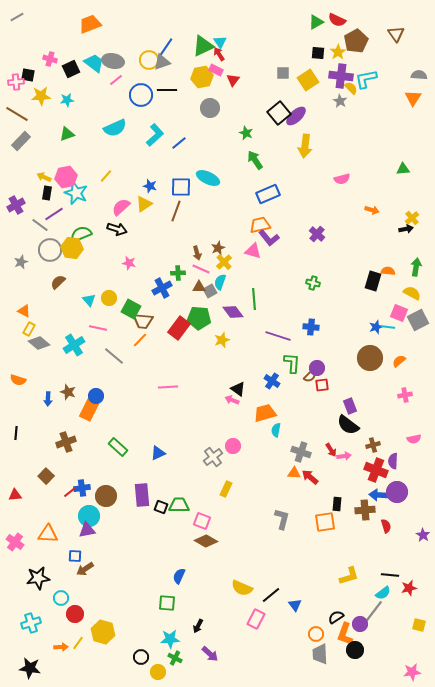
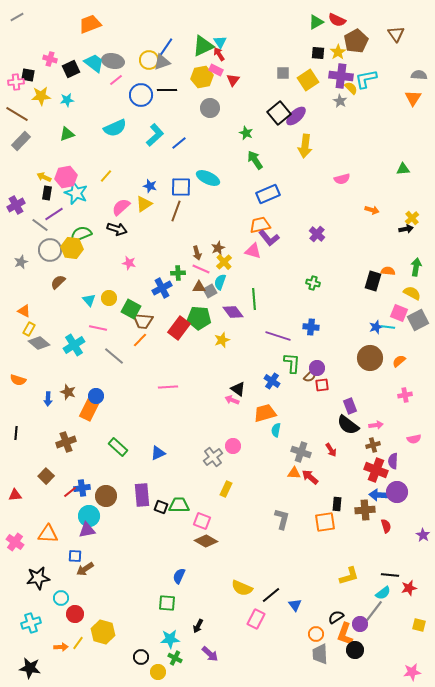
pink arrow at (344, 456): moved 32 px right, 31 px up
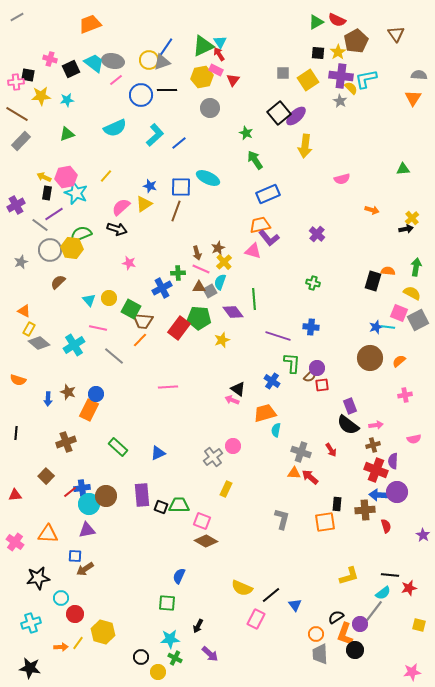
blue circle at (96, 396): moved 2 px up
cyan circle at (89, 516): moved 12 px up
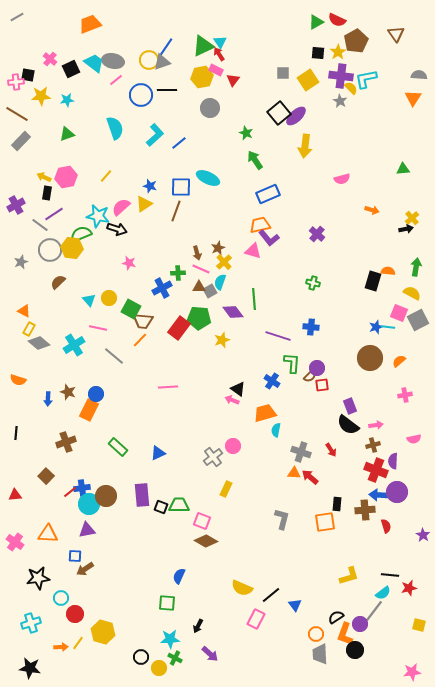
pink cross at (50, 59): rotated 24 degrees clockwise
cyan semicircle at (115, 128): rotated 85 degrees counterclockwise
cyan star at (76, 193): moved 22 px right, 23 px down; rotated 10 degrees counterclockwise
yellow circle at (158, 672): moved 1 px right, 4 px up
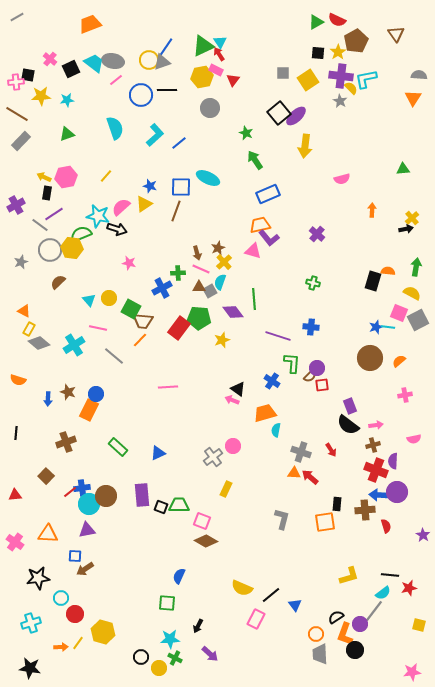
orange arrow at (372, 210): rotated 104 degrees counterclockwise
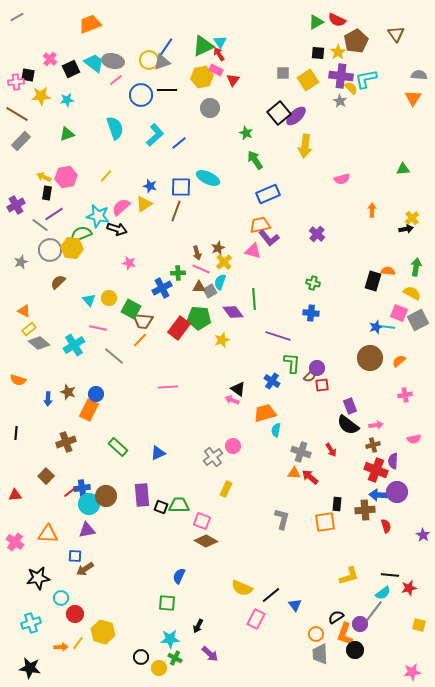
blue cross at (311, 327): moved 14 px up
yellow rectangle at (29, 329): rotated 24 degrees clockwise
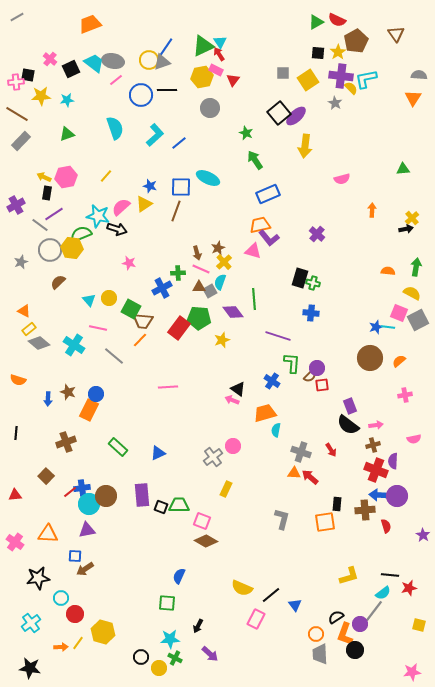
gray star at (340, 101): moved 5 px left, 2 px down
black rectangle at (373, 281): moved 73 px left, 3 px up
cyan cross at (74, 345): rotated 25 degrees counterclockwise
purple circle at (397, 492): moved 4 px down
cyan cross at (31, 623): rotated 18 degrees counterclockwise
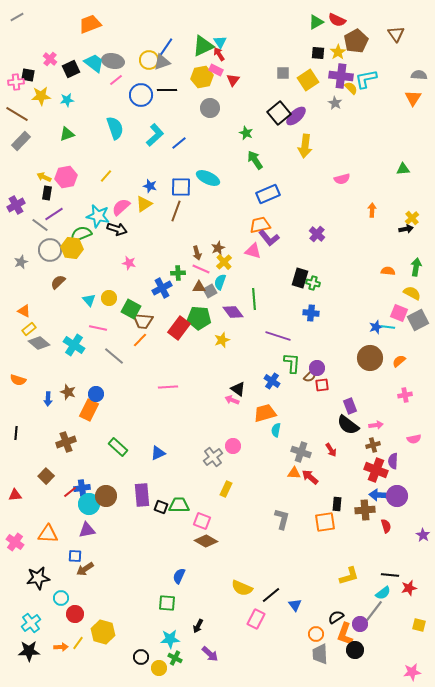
black star at (30, 668): moved 1 px left, 17 px up; rotated 10 degrees counterclockwise
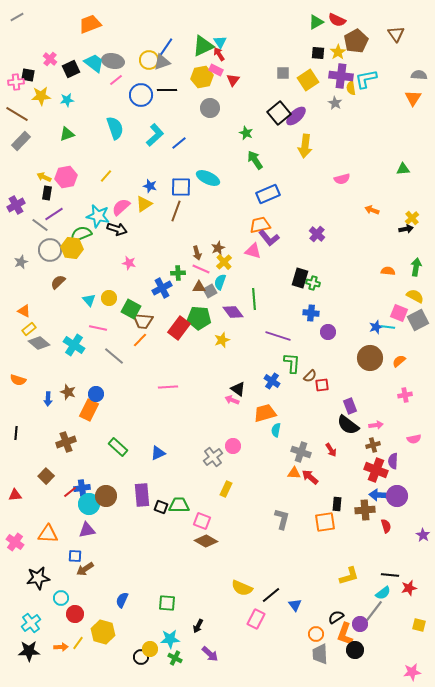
yellow semicircle at (351, 88): rotated 144 degrees counterclockwise
orange arrow at (372, 210): rotated 72 degrees counterclockwise
yellow semicircle at (412, 293): moved 3 px right, 3 px down
purple circle at (317, 368): moved 11 px right, 36 px up
blue semicircle at (179, 576): moved 57 px left, 24 px down
yellow circle at (159, 668): moved 9 px left, 19 px up
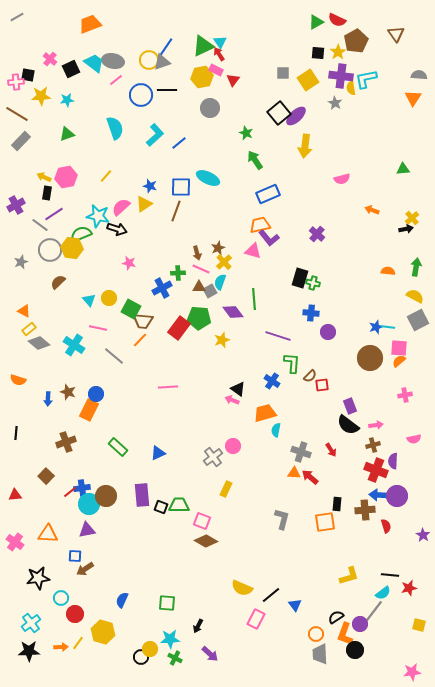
pink square at (399, 313): moved 35 px down; rotated 18 degrees counterclockwise
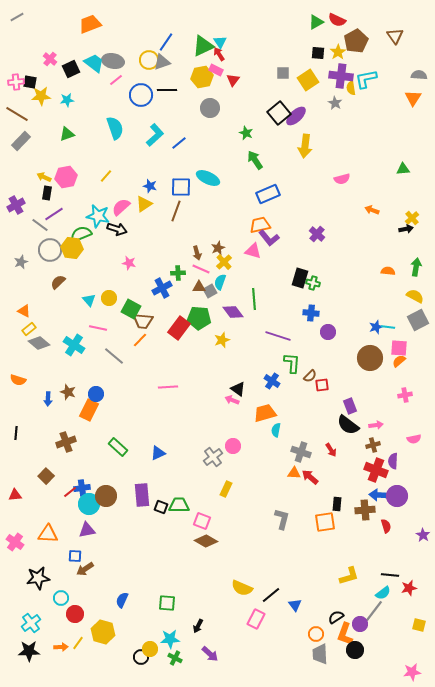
brown triangle at (396, 34): moved 1 px left, 2 px down
blue line at (166, 47): moved 5 px up
black square at (28, 75): moved 2 px right, 7 px down
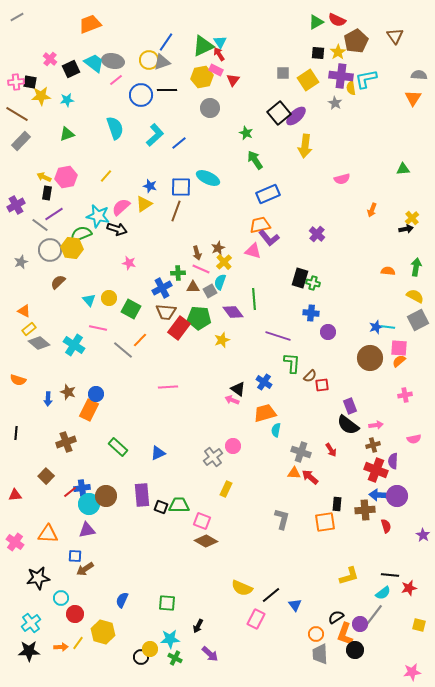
orange arrow at (372, 210): rotated 88 degrees counterclockwise
brown triangle at (199, 287): moved 6 px left
brown trapezoid at (143, 321): moved 23 px right, 9 px up
gray line at (114, 356): moved 9 px right, 6 px up
blue cross at (272, 381): moved 8 px left, 1 px down
gray line at (374, 611): moved 4 px down
